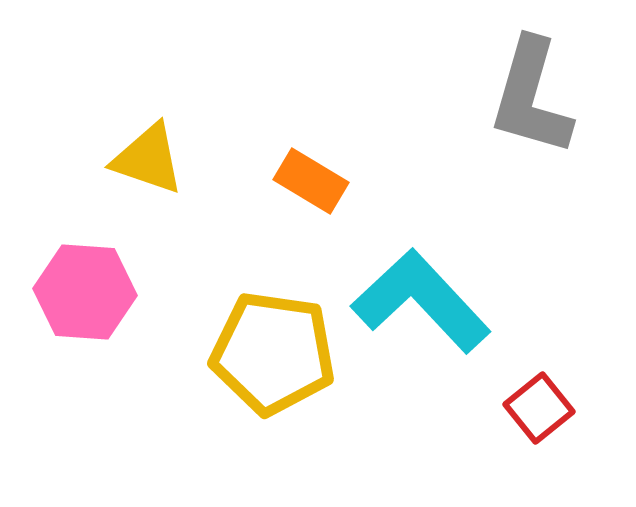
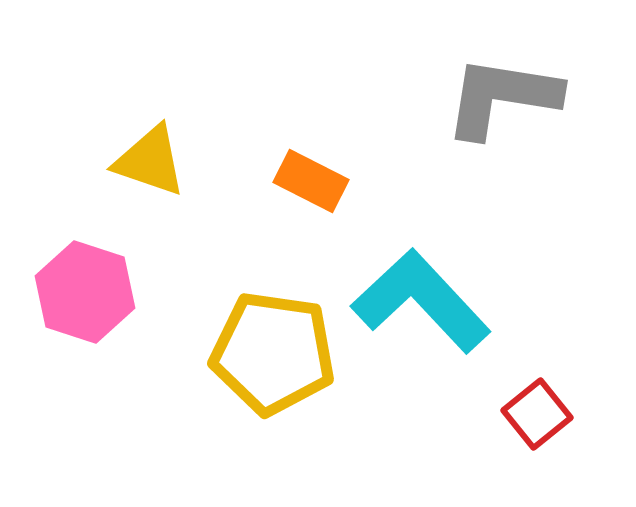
gray L-shape: moved 29 px left; rotated 83 degrees clockwise
yellow triangle: moved 2 px right, 2 px down
orange rectangle: rotated 4 degrees counterclockwise
pink hexagon: rotated 14 degrees clockwise
red square: moved 2 px left, 6 px down
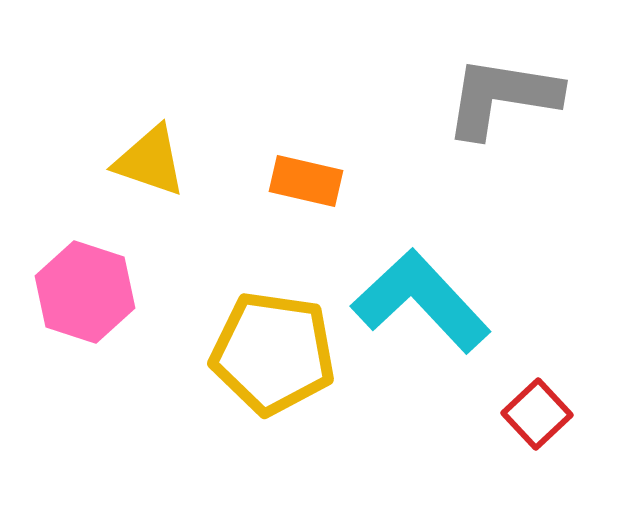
orange rectangle: moved 5 px left; rotated 14 degrees counterclockwise
red square: rotated 4 degrees counterclockwise
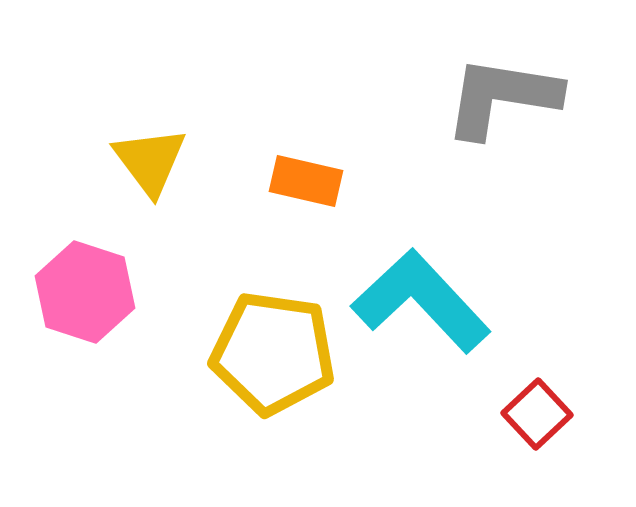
yellow triangle: rotated 34 degrees clockwise
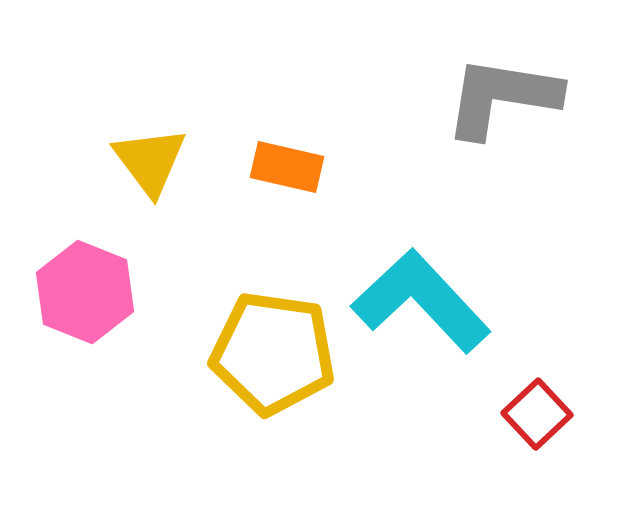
orange rectangle: moved 19 px left, 14 px up
pink hexagon: rotated 4 degrees clockwise
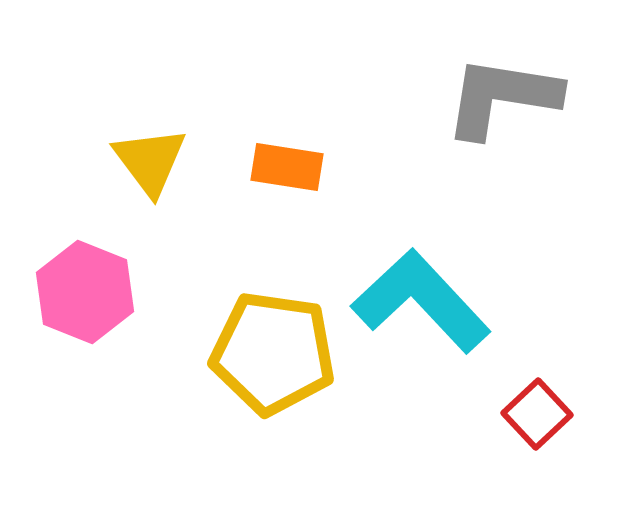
orange rectangle: rotated 4 degrees counterclockwise
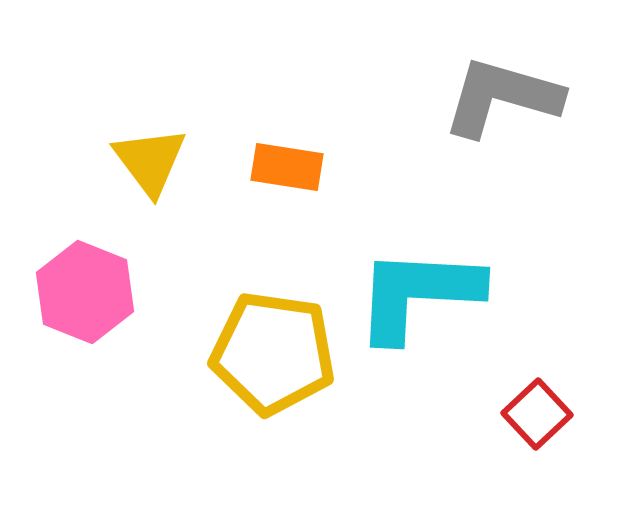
gray L-shape: rotated 7 degrees clockwise
cyan L-shape: moved 3 px left, 7 px up; rotated 44 degrees counterclockwise
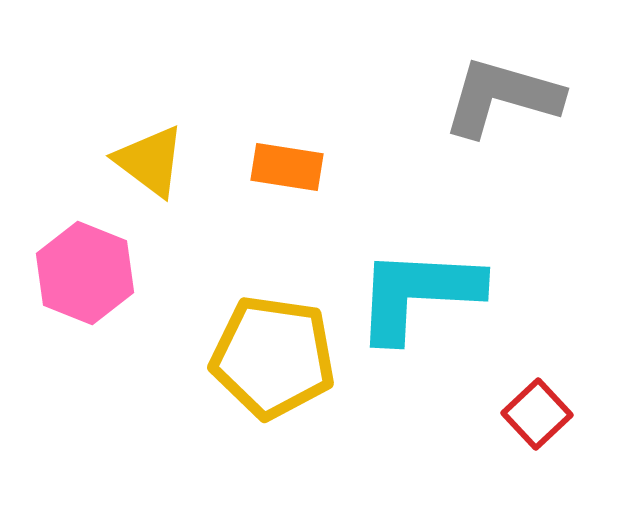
yellow triangle: rotated 16 degrees counterclockwise
pink hexagon: moved 19 px up
yellow pentagon: moved 4 px down
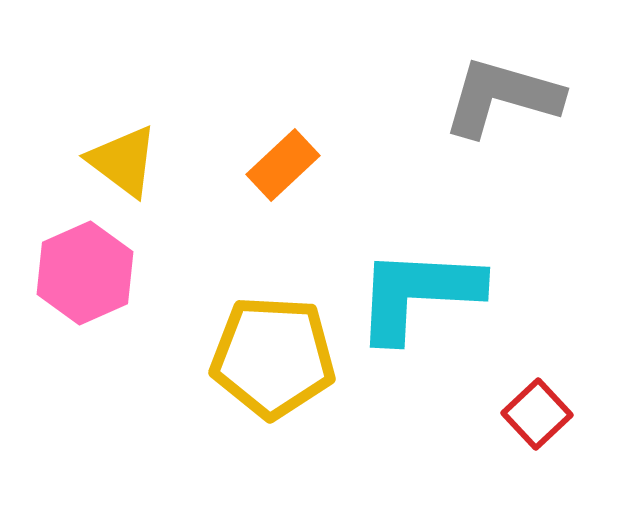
yellow triangle: moved 27 px left
orange rectangle: moved 4 px left, 2 px up; rotated 52 degrees counterclockwise
pink hexagon: rotated 14 degrees clockwise
yellow pentagon: rotated 5 degrees counterclockwise
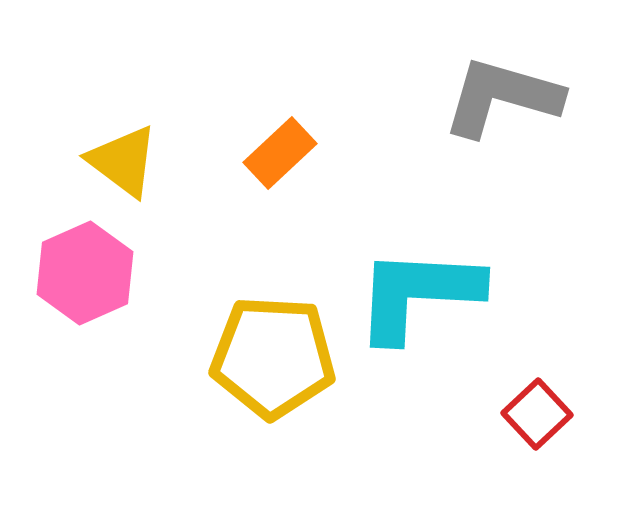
orange rectangle: moved 3 px left, 12 px up
